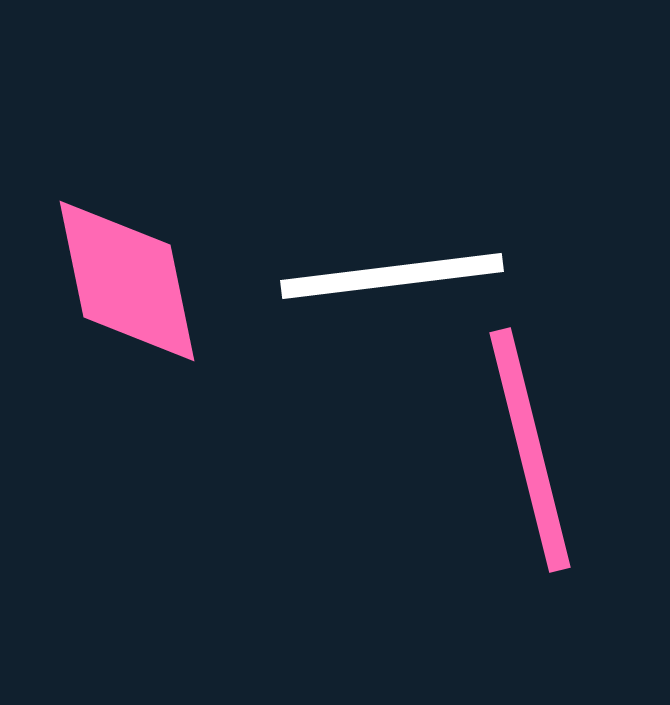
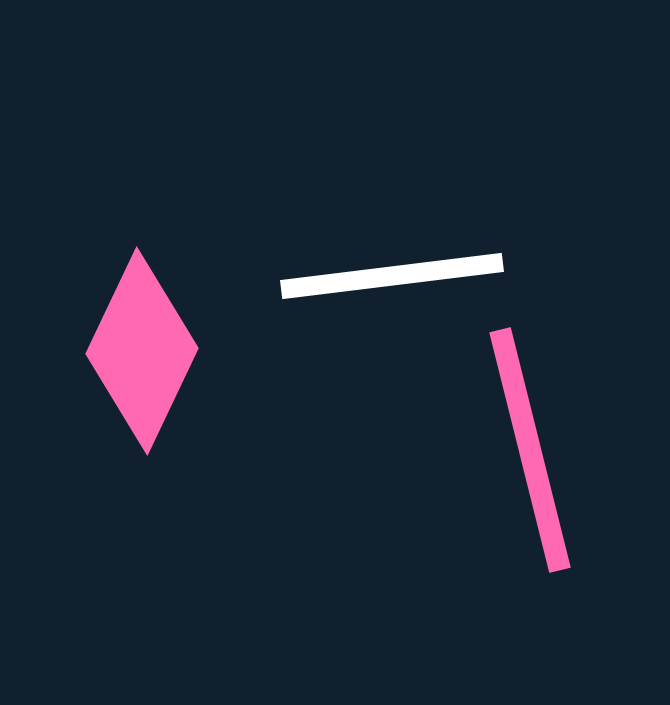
pink diamond: moved 15 px right, 70 px down; rotated 37 degrees clockwise
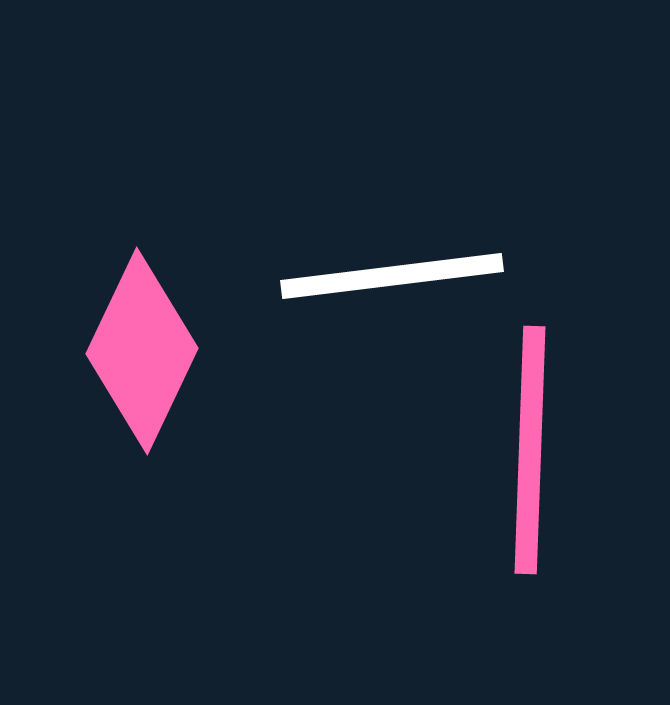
pink line: rotated 16 degrees clockwise
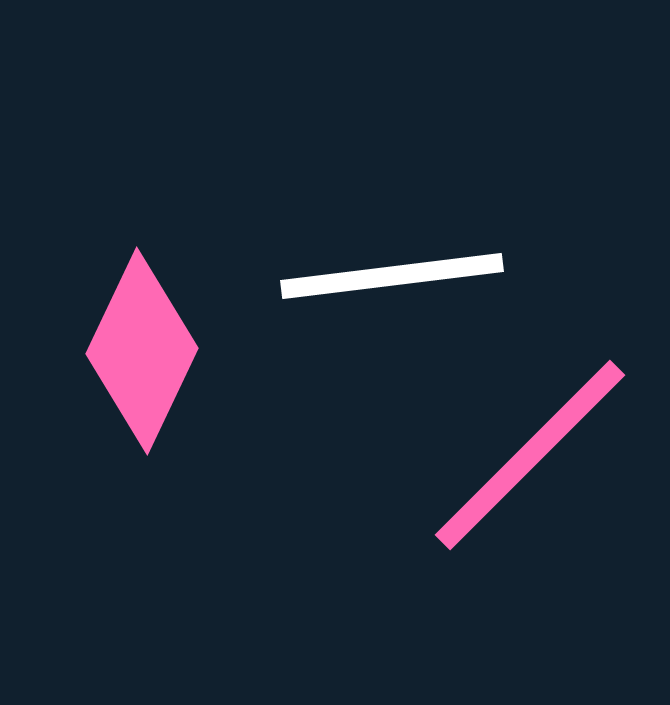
pink line: moved 5 px down; rotated 43 degrees clockwise
